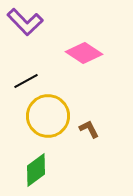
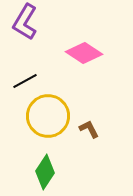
purple L-shape: rotated 75 degrees clockwise
black line: moved 1 px left
green diamond: moved 9 px right, 2 px down; rotated 20 degrees counterclockwise
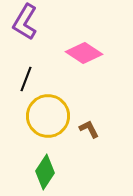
black line: moved 1 px right, 2 px up; rotated 40 degrees counterclockwise
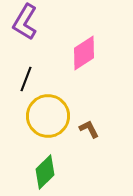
pink diamond: rotated 66 degrees counterclockwise
green diamond: rotated 12 degrees clockwise
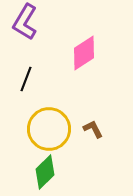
yellow circle: moved 1 px right, 13 px down
brown L-shape: moved 4 px right
